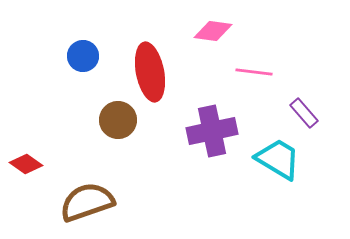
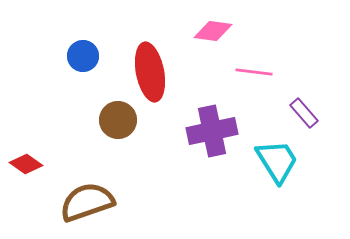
cyan trapezoid: moved 1 px left, 2 px down; rotated 27 degrees clockwise
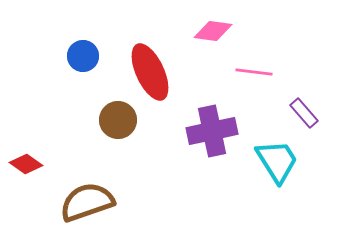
red ellipse: rotated 14 degrees counterclockwise
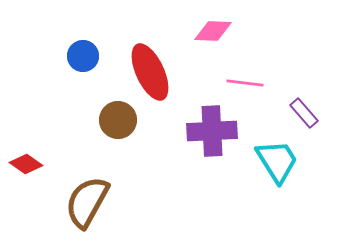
pink diamond: rotated 6 degrees counterclockwise
pink line: moved 9 px left, 11 px down
purple cross: rotated 9 degrees clockwise
brown semicircle: rotated 42 degrees counterclockwise
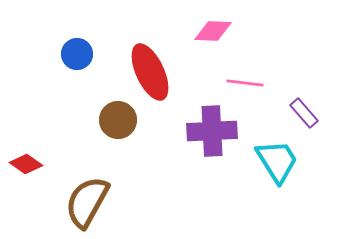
blue circle: moved 6 px left, 2 px up
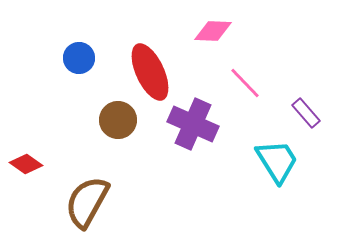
blue circle: moved 2 px right, 4 px down
pink line: rotated 39 degrees clockwise
purple rectangle: moved 2 px right
purple cross: moved 19 px left, 7 px up; rotated 27 degrees clockwise
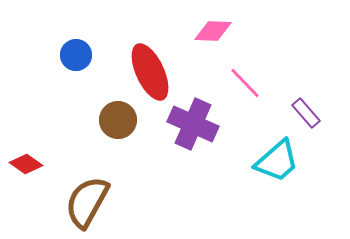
blue circle: moved 3 px left, 3 px up
cyan trapezoid: rotated 81 degrees clockwise
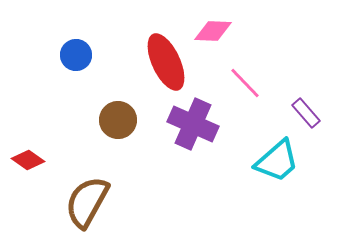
red ellipse: moved 16 px right, 10 px up
red diamond: moved 2 px right, 4 px up
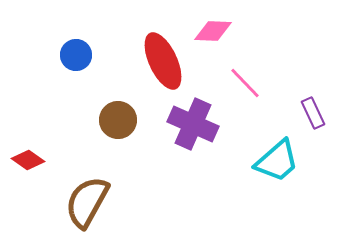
red ellipse: moved 3 px left, 1 px up
purple rectangle: moved 7 px right; rotated 16 degrees clockwise
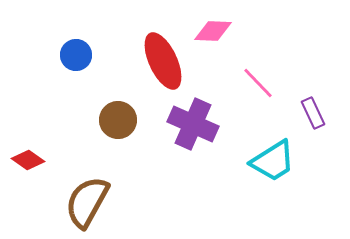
pink line: moved 13 px right
cyan trapezoid: moved 4 px left; rotated 9 degrees clockwise
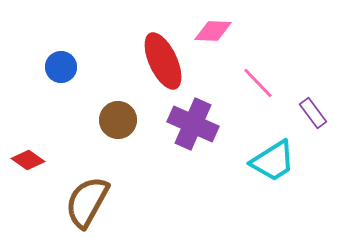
blue circle: moved 15 px left, 12 px down
purple rectangle: rotated 12 degrees counterclockwise
